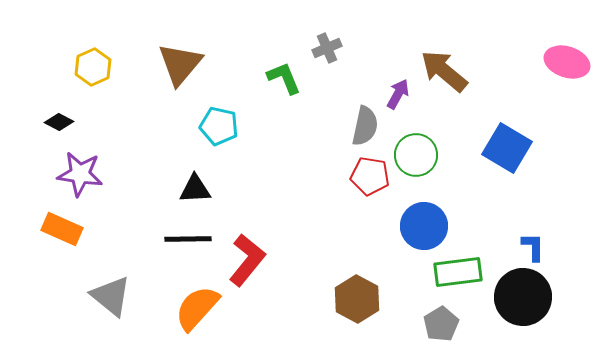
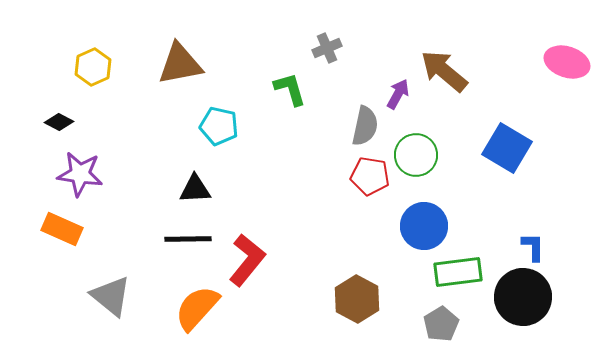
brown triangle: rotated 39 degrees clockwise
green L-shape: moved 6 px right, 11 px down; rotated 6 degrees clockwise
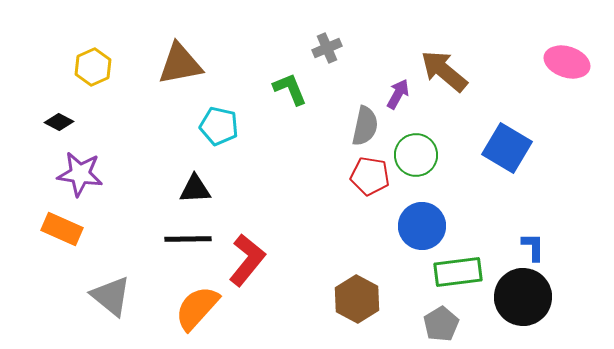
green L-shape: rotated 6 degrees counterclockwise
blue circle: moved 2 px left
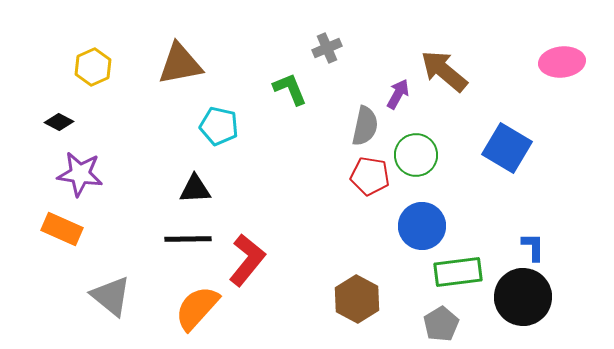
pink ellipse: moved 5 px left; rotated 24 degrees counterclockwise
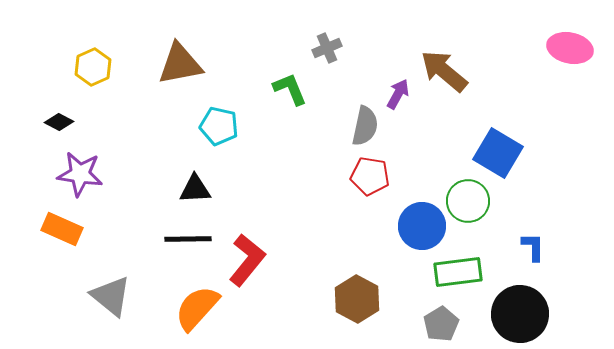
pink ellipse: moved 8 px right, 14 px up; rotated 18 degrees clockwise
blue square: moved 9 px left, 5 px down
green circle: moved 52 px right, 46 px down
black circle: moved 3 px left, 17 px down
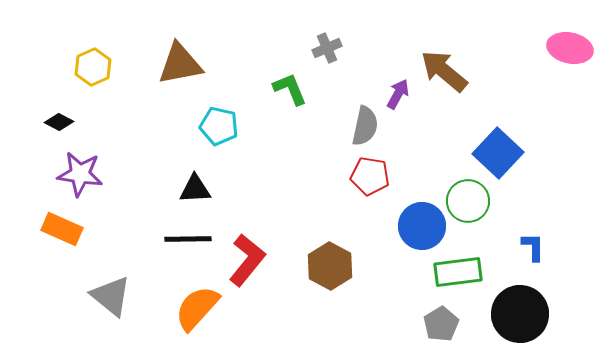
blue square: rotated 12 degrees clockwise
brown hexagon: moved 27 px left, 33 px up
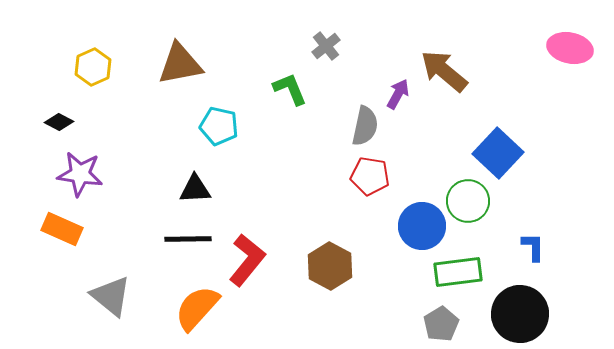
gray cross: moved 1 px left, 2 px up; rotated 16 degrees counterclockwise
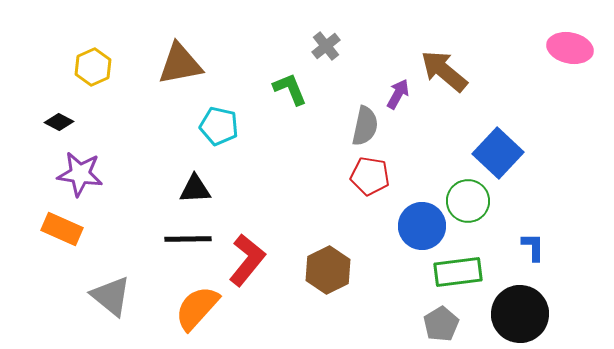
brown hexagon: moved 2 px left, 4 px down; rotated 6 degrees clockwise
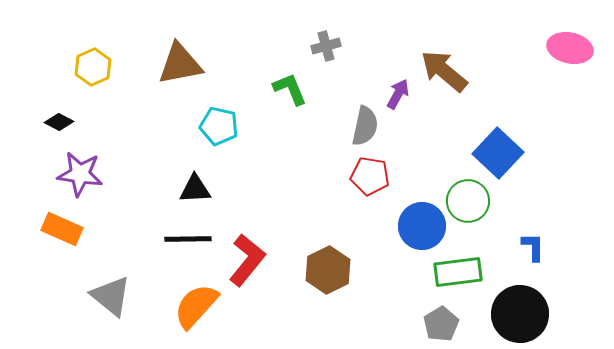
gray cross: rotated 24 degrees clockwise
orange semicircle: moved 1 px left, 2 px up
